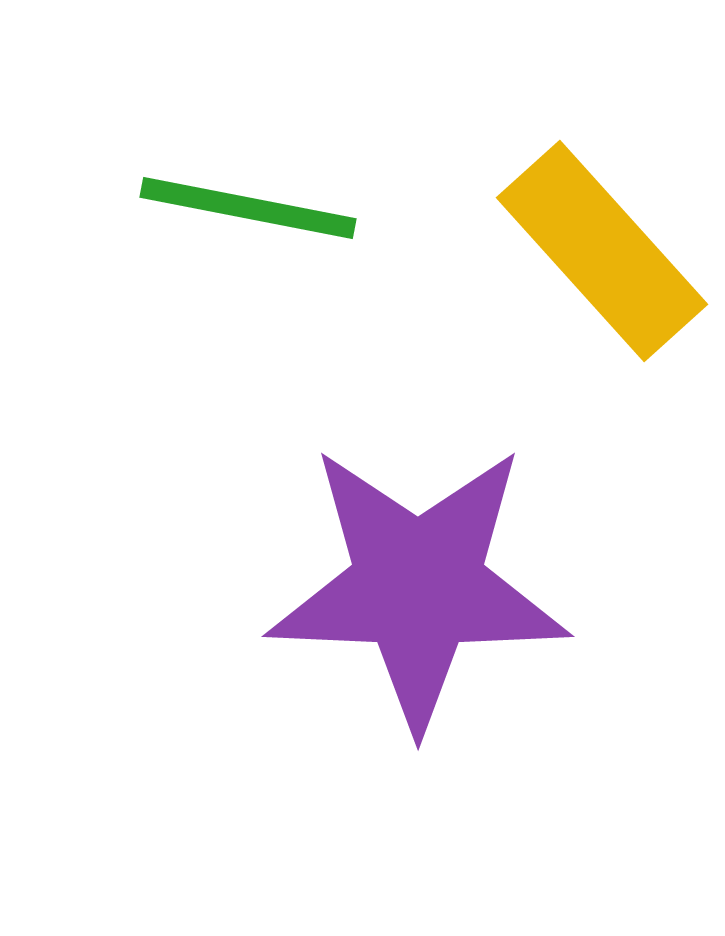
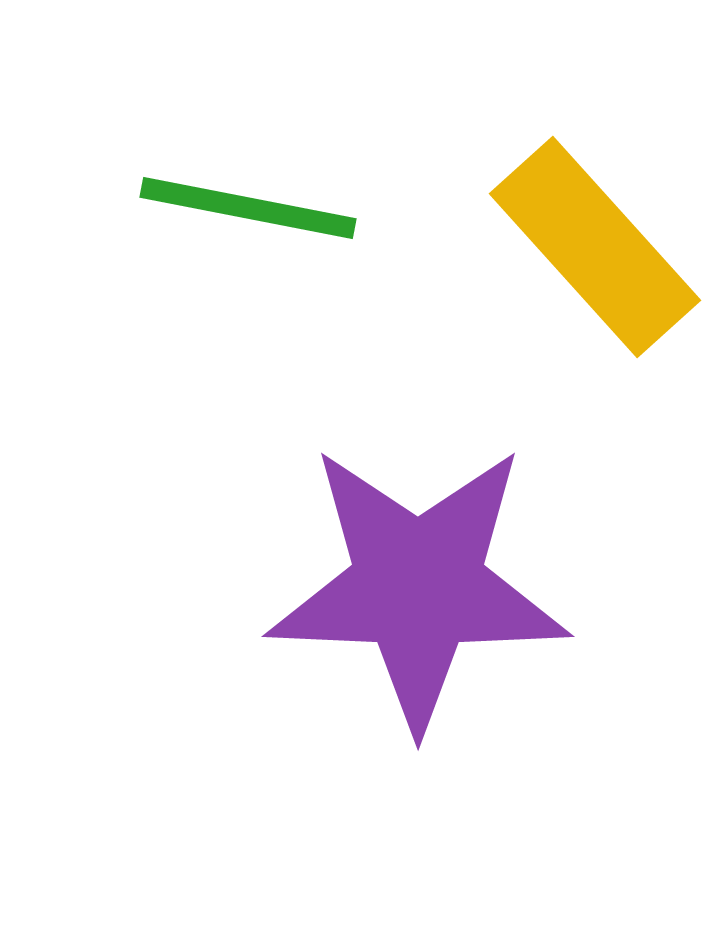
yellow rectangle: moved 7 px left, 4 px up
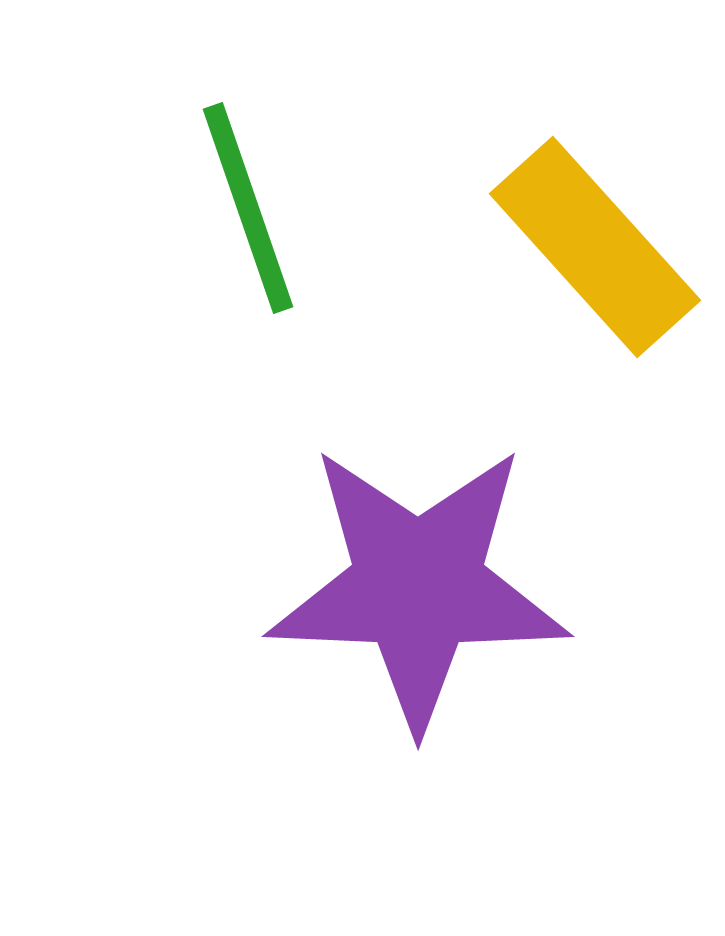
green line: rotated 60 degrees clockwise
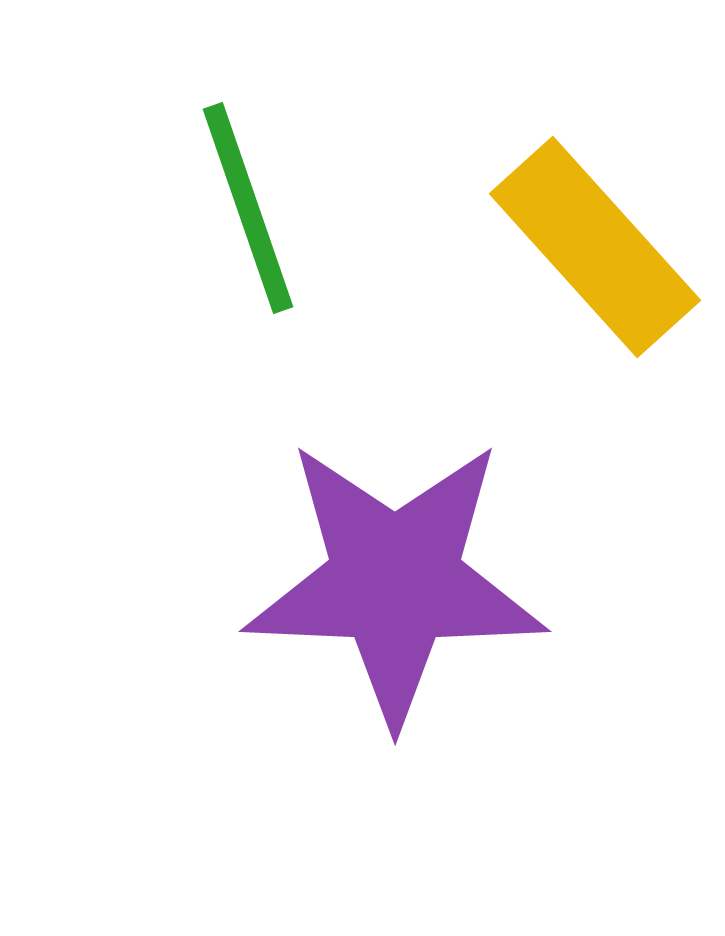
purple star: moved 23 px left, 5 px up
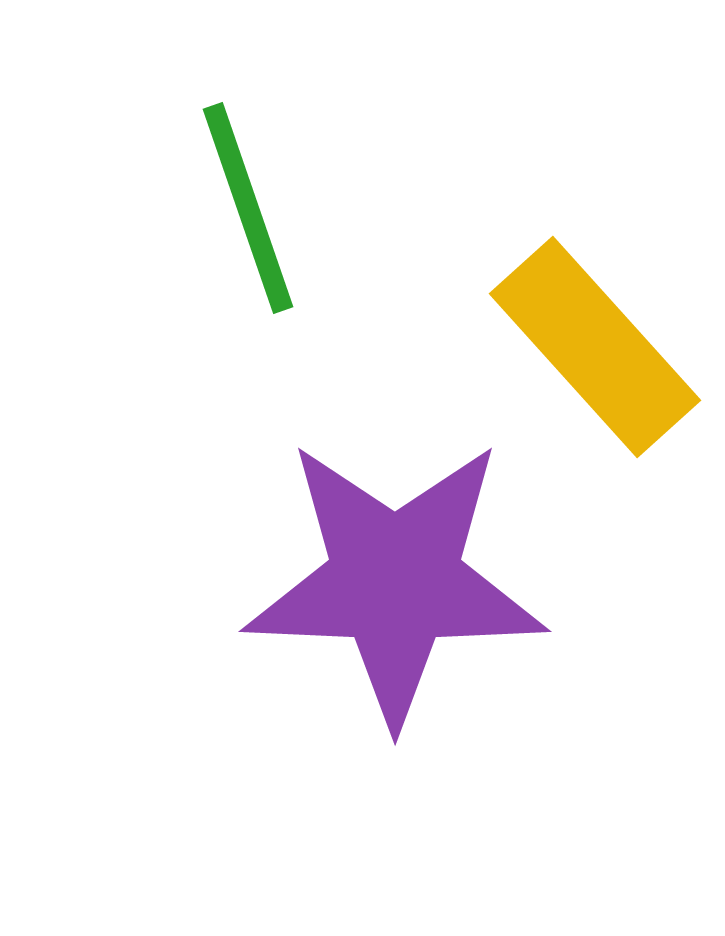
yellow rectangle: moved 100 px down
